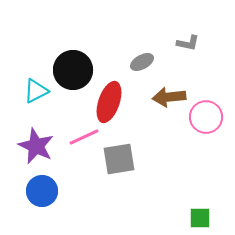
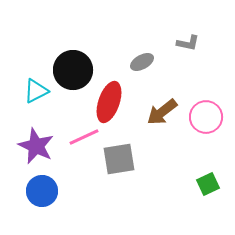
brown arrow: moved 7 px left, 15 px down; rotated 32 degrees counterclockwise
green square: moved 8 px right, 34 px up; rotated 25 degrees counterclockwise
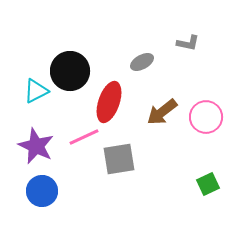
black circle: moved 3 px left, 1 px down
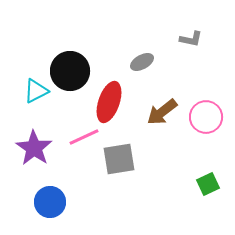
gray L-shape: moved 3 px right, 4 px up
purple star: moved 2 px left, 2 px down; rotated 9 degrees clockwise
blue circle: moved 8 px right, 11 px down
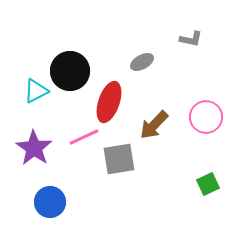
brown arrow: moved 8 px left, 13 px down; rotated 8 degrees counterclockwise
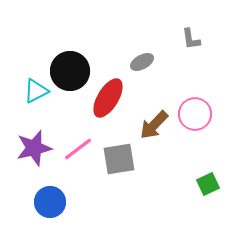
gray L-shape: rotated 70 degrees clockwise
red ellipse: moved 1 px left, 4 px up; rotated 12 degrees clockwise
pink circle: moved 11 px left, 3 px up
pink line: moved 6 px left, 12 px down; rotated 12 degrees counterclockwise
purple star: rotated 24 degrees clockwise
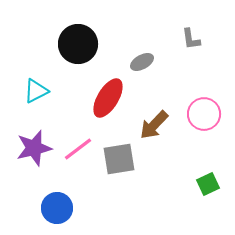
black circle: moved 8 px right, 27 px up
pink circle: moved 9 px right
blue circle: moved 7 px right, 6 px down
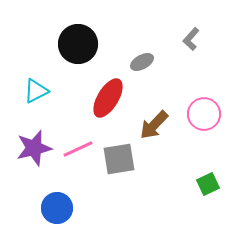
gray L-shape: rotated 50 degrees clockwise
pink line: rotated 12 degrees clockwise
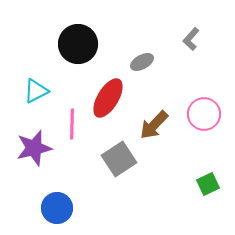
pink line: moved 6 px left, 25 px up; rotated 64 degrees counterclockwise
gray square: rotated 24 degrees counterclockwise
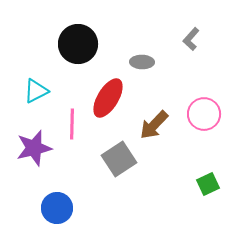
gray ellipse: rotated 30 degrees clockwise
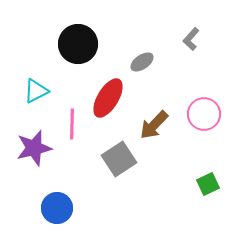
gray ellipse: rotated 35 degrees counterclockwise
